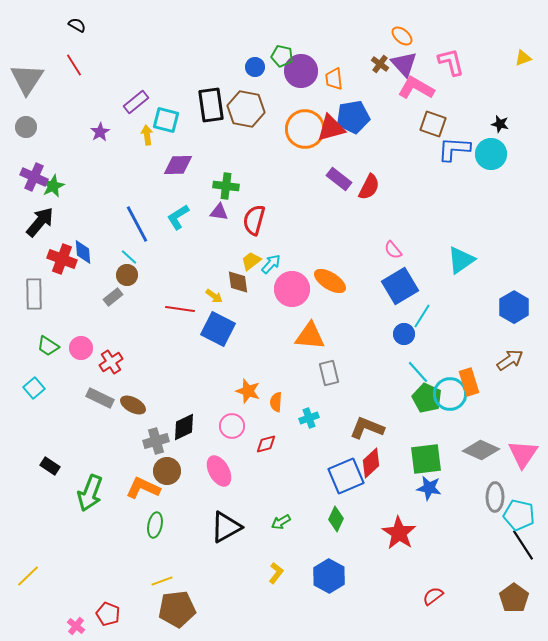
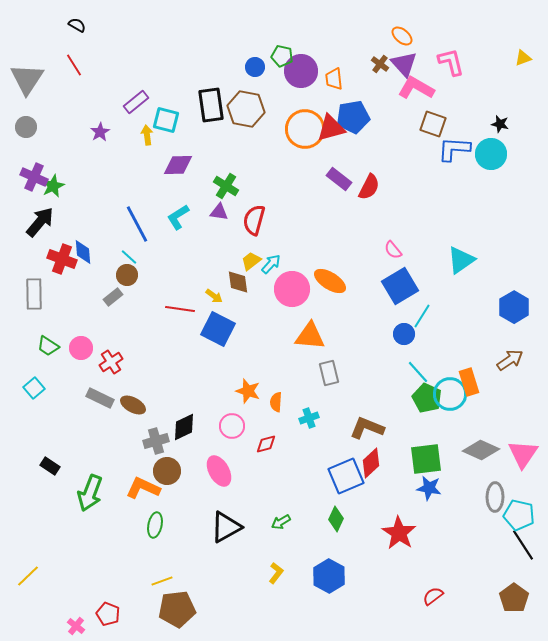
green cross at (226, 186): rotated 25 degrees clockwise
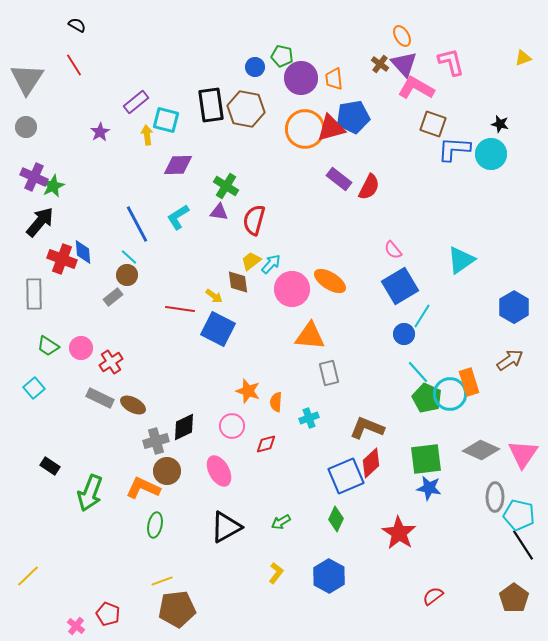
orange ellipse at (402, 36): rotated 20 degrees clockwise
purple circle at (301, 71): moved 7 px down
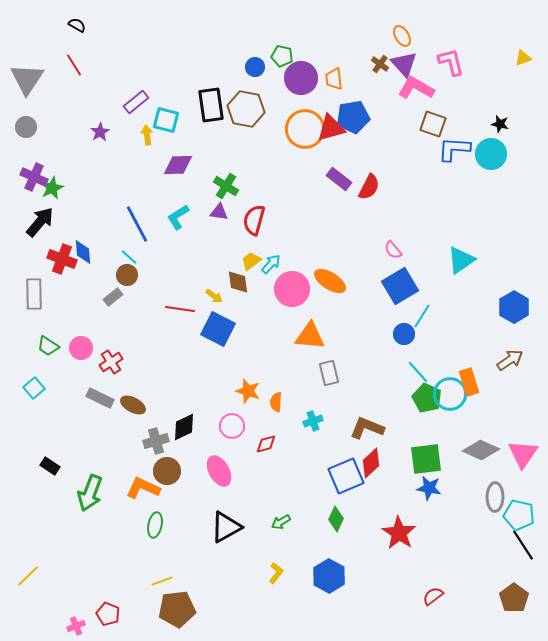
green star at (53, 186): moved 1 px left, 2 px down
cyan cross at (309, 418): moved 4 px right, 3 px down
pink cross at (76, 626): rotated 30 degrees clockwise
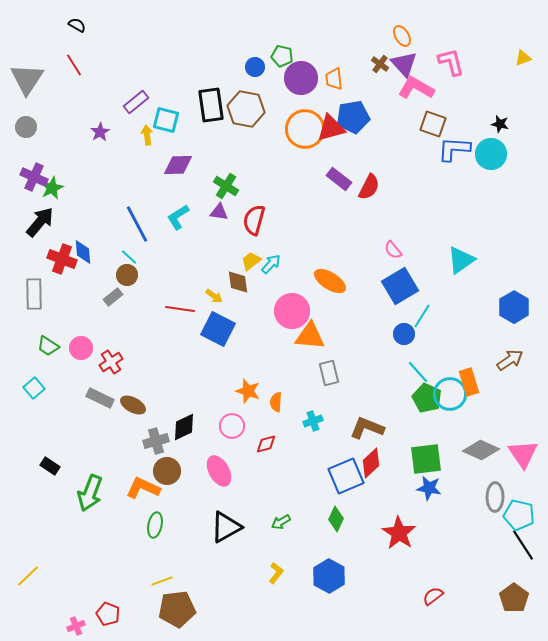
pink circle at (292, 289): moved 22 px down
pink triangle at (523, 454): rotated 8 degrees counterclockwise
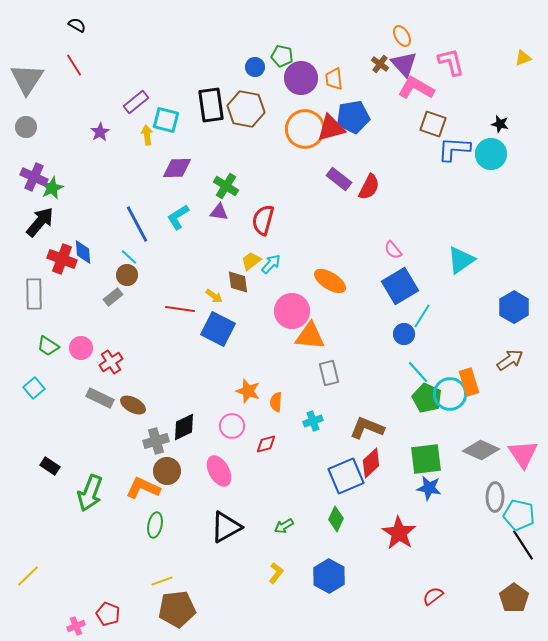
purple diamond at (178, 165): moved 1 px left, 3 px down
red semicircle at (254, 220): moved 9 px right
green arrow at (281, 522): moved 3 px right, 4 px down
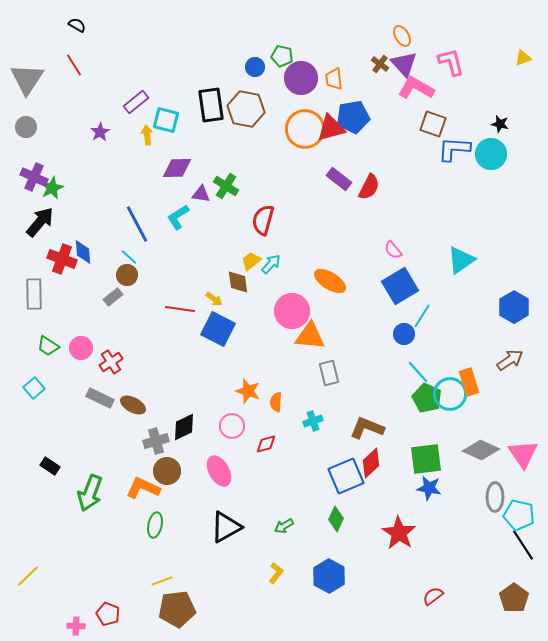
purple triangle at (219, 212): moved 18 px left, 18 px up
yellow arrow at (214, 296): moved 3 px down
pink cross at (76, 626): rotated 24 degrees clockwise
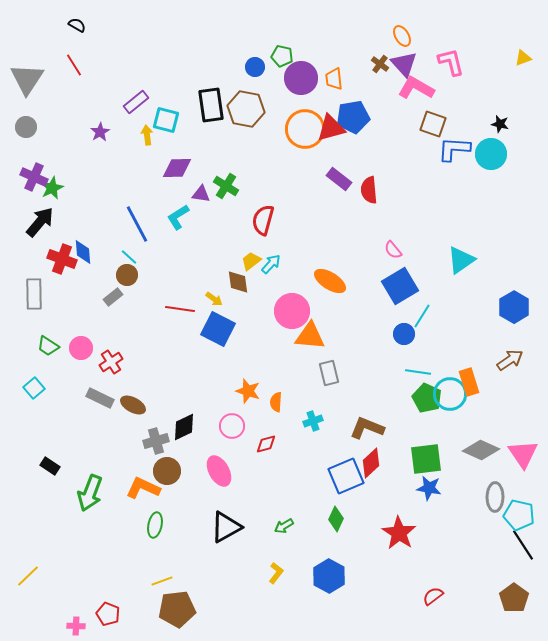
red semicircle at (369, 187): moved 3 px down; rotated 148 degrees clockwise
cyan line at (418, 372): rotated 40 degrees counterclockwise
